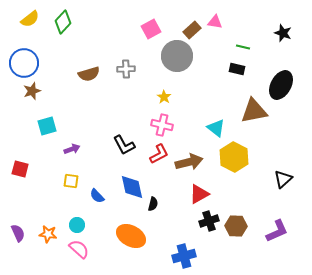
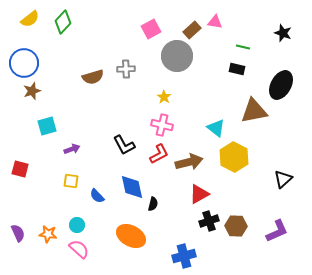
brown semicircle: moved 4 px right, 3 px down
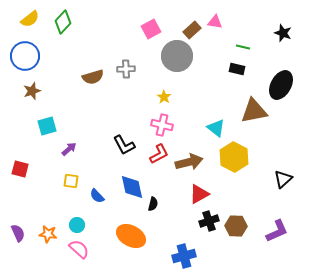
blue circle: moved 1 px right, 7 px up
purple arrow: moved 3 px left; rotated 21 degrees counterclockwise
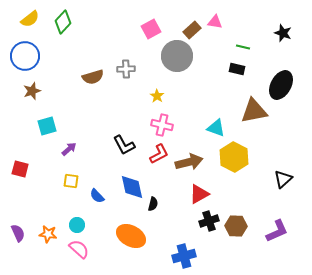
yellow star: moved 7 px left, 1 px up
cyan triangle: rotated 18 degrees counterclockwise
